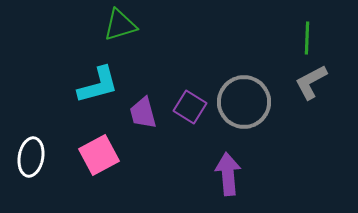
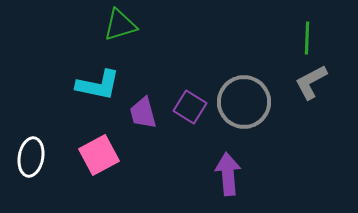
cyan L-shape: rotated 27 degrees clockwise
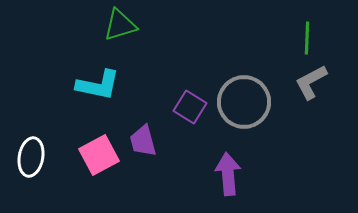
purple trapezoid: moved 28 px down
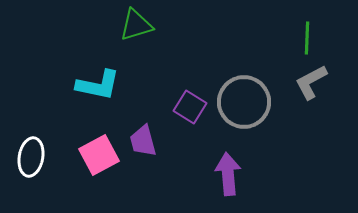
green triangle: moved 16 px right
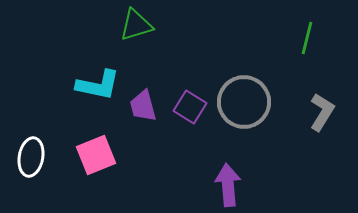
green line: rotated 12 degrees clockwise
gray L-shape: moved 11 px right, 30 px down; rotated 150 degrees clockwise
purple trapezoid: moved 35 px up
pink square: moved 3 px left; rotated 6 degrees clockwise
purple arrow: moved 11 px down
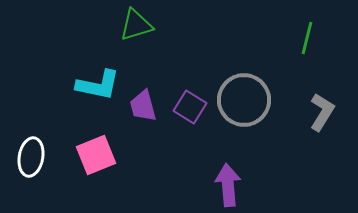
gray circle: moved 2 px up
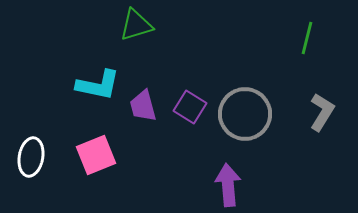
gray circle: moved 1 px right, 14 px down
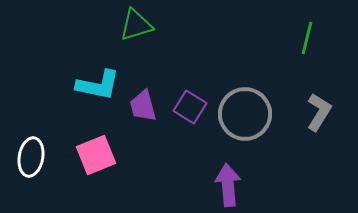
gray L-shape: moved 3 px left
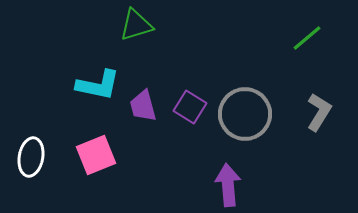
green line: rotated 36 degrees clockwise
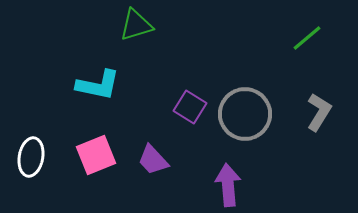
purple trapezoid: moved 10 px right, 54 px down; rotated 28 degrees counterclockwise
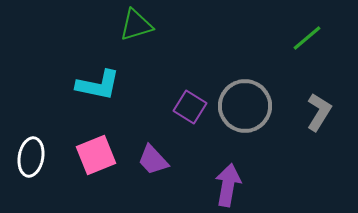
gray circle: moved 8 px up
purple arrow: rotated 15 degrees clockwise
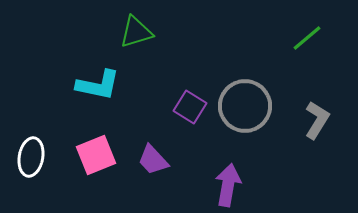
green triangle: moved 7 px down
gray L-shape: moved 2 px left, 8 px down
